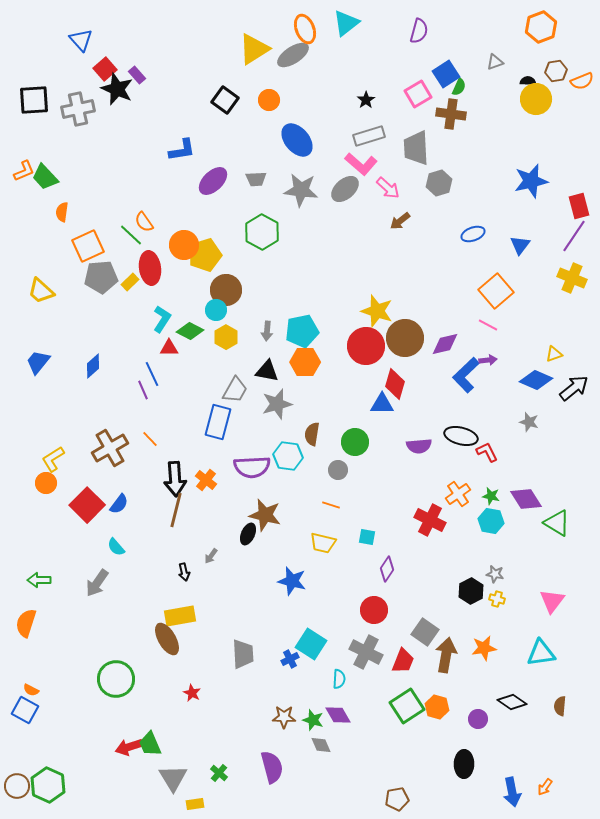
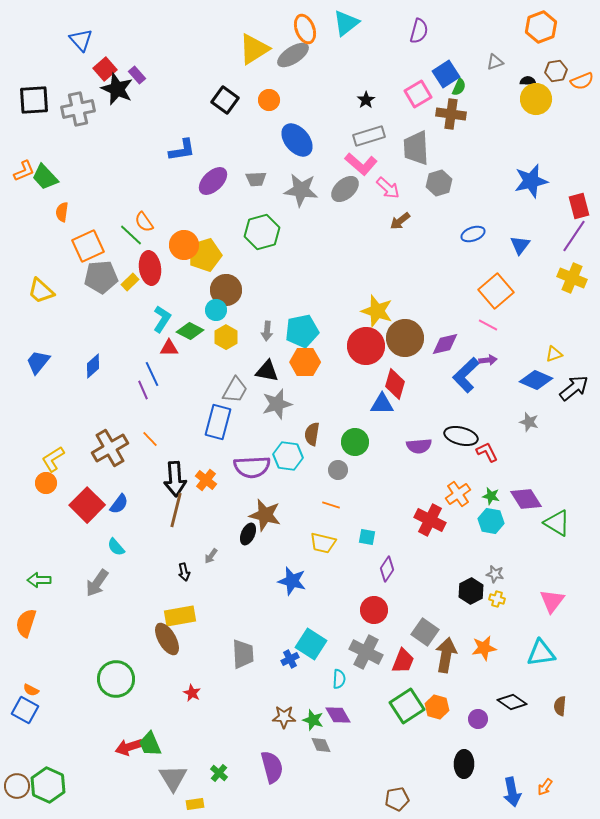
green hexagon at (262, 232): rotated 16 degrees clockwise
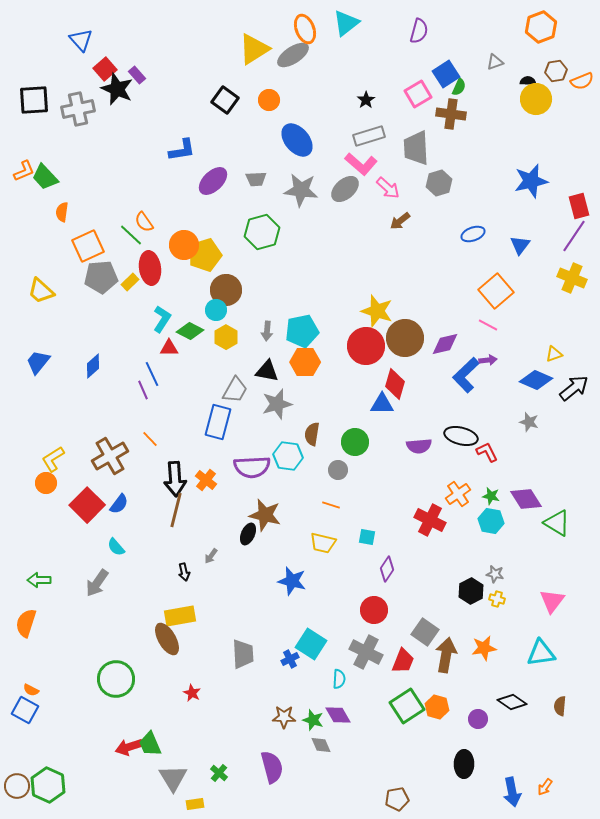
brown cross at (110, 448): moved 8 px down
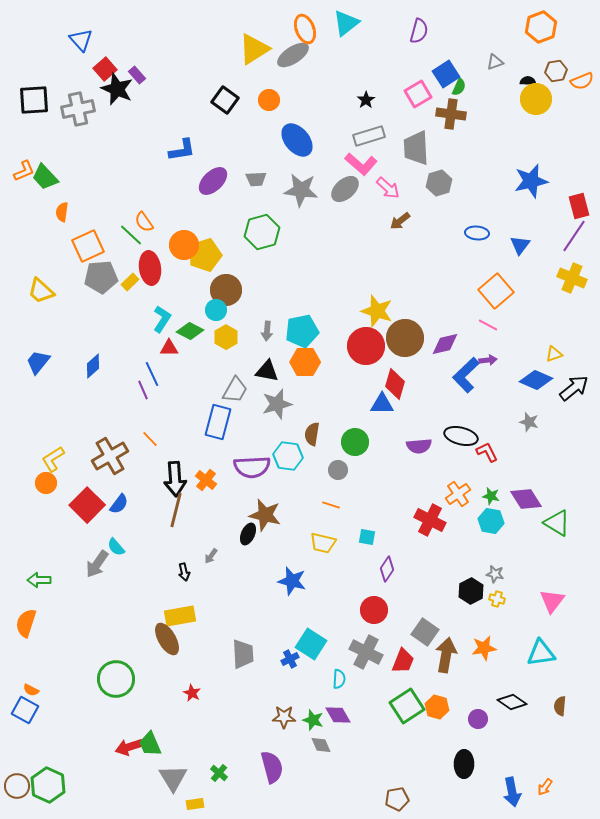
blue ellipse at (473, 234): moved 4 px right, 1 px up; rotated 25 degrees clockwise
gray arrow at (97, 583): moved 19 px up
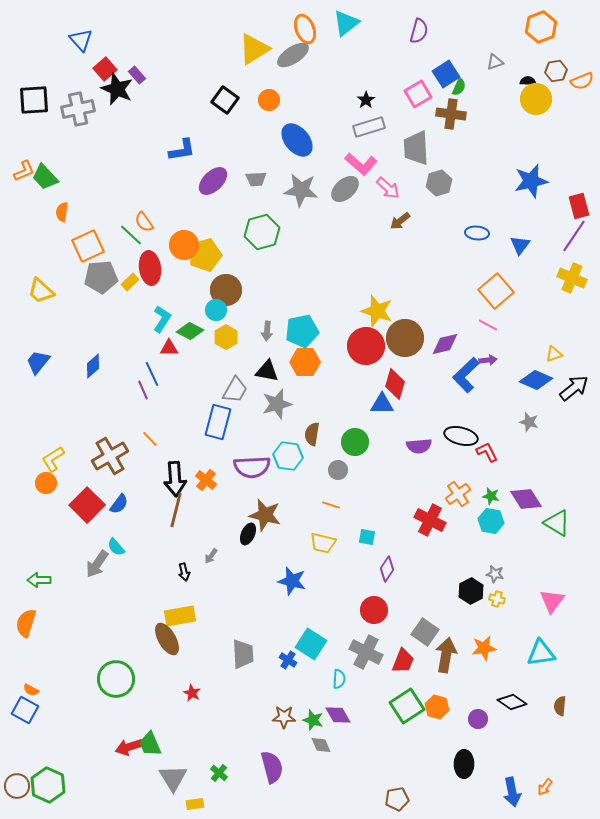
gray rectangle at (369, 136): moved 9 px up
blue cross at (290, 659): moved 2 px left, 1 px down; rotated 30 degrees counterclockwise
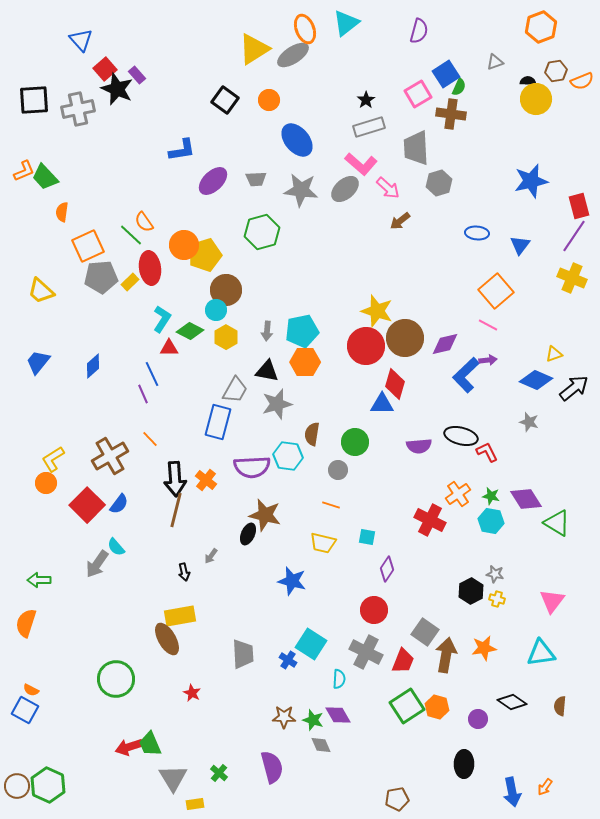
purple line at (143, 390): moved 4 px down
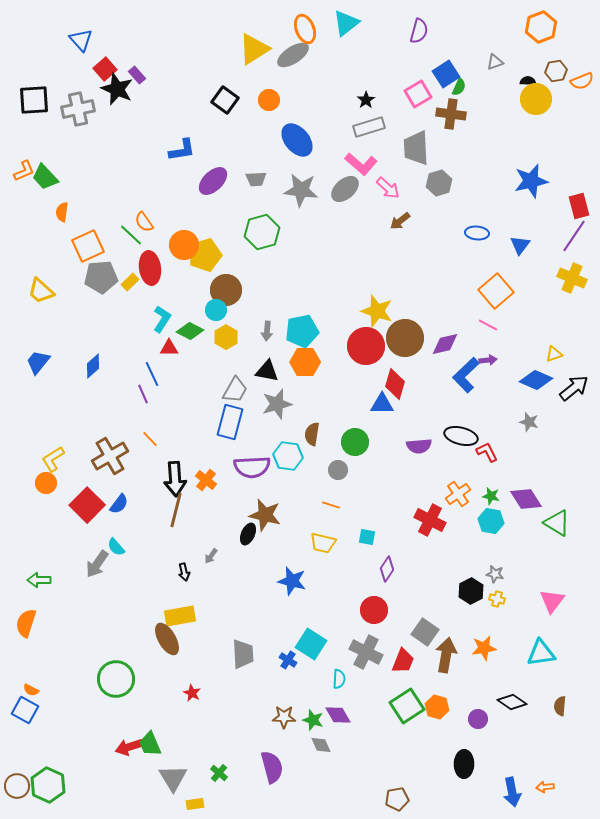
blue rectangle at (218, 422): moved 12 px right
orange arrow at (545, 787): rotated 48 degrees clockwise
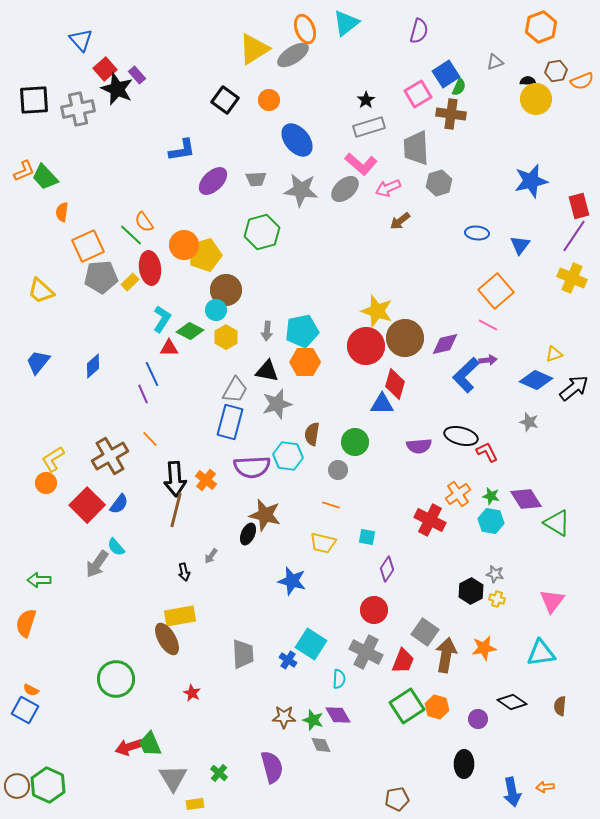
pink arrow at (388, 188): rotated 115 degrees clockwise
